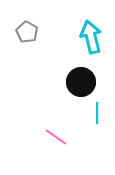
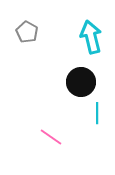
pink line: moved 5 px left
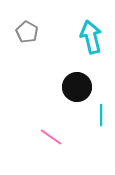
black circle: moved 4 px left, 5 px down
cyan line: moved 4 px right, 2 px down
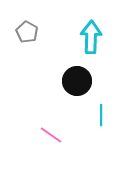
cyan arrow: rotated 16 degrees clockwise
black circle: moved 6 px up
pink line: moved 2 px up
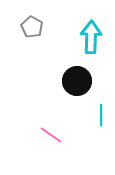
gray pentagon: moved 5 px right, 5 px up
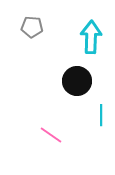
gray pentagon: rotated 25 degrees counterclockwise
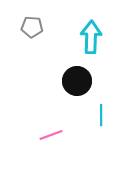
pink line: rotated 55 degrees counterclockwise
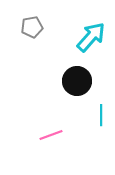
gray pentagon: rotated 15 degrees counterclockwise
cyan arrow: rotated 40 degrees clockwise
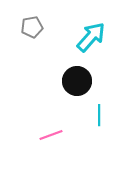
cyan line: moved 2 px left
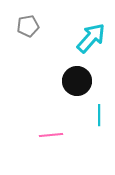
gray pentagon: moved 4 px left, 1 px up
cyan arrow: moved 1 px down
pink line: rotated 15 degrees clockwise
